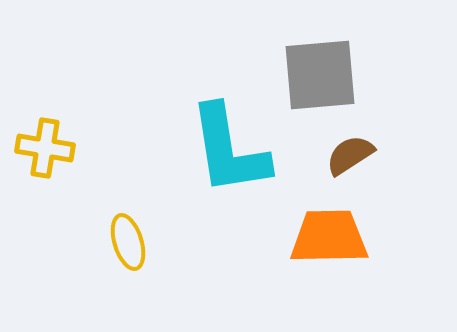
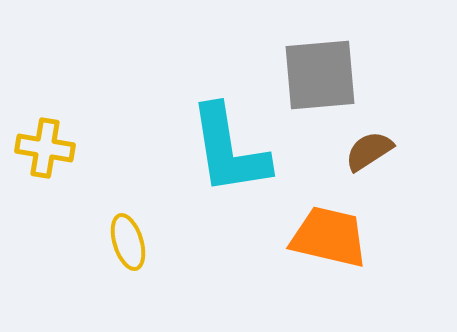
brown semicircle: moved 19 px right, 4 px up
orange trapezoid: rotated 14 degrees clockwise
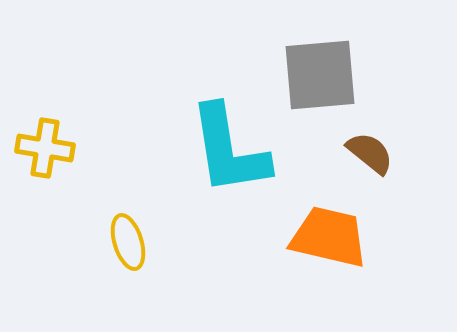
brown semicircle: moved 1 px right, 2 px down; rotated 72 degrees clockwise
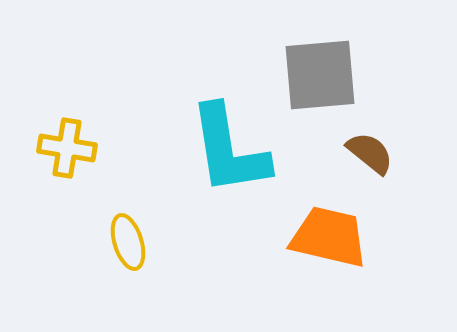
yellow cross: moved 22 px right
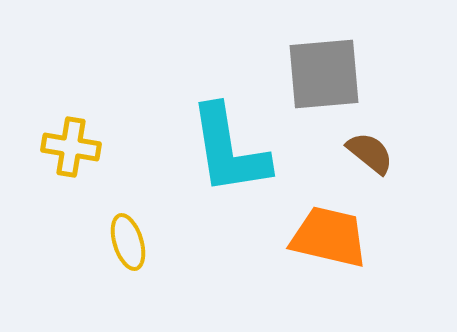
gray square: moved 4 px right, 1 px up
yellow cross: moved 4 px right, 1 px up
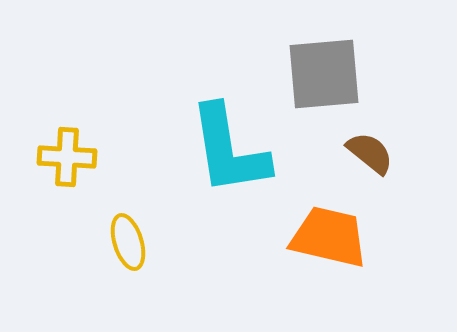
yellow cross: moved 4 px left, 10 px down; rotated 6 degrees counterclockwise
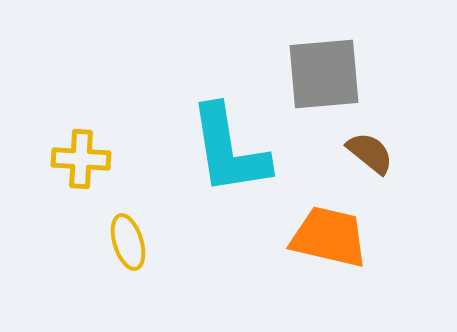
yellow cross: moved 14 px right, 2 px down
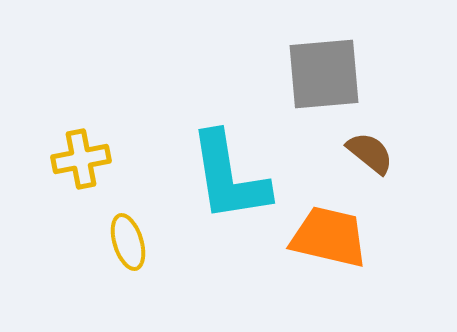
cyan L-shape: moved 27 px down
yellow cross: rotated 14 degrees counterclockwise
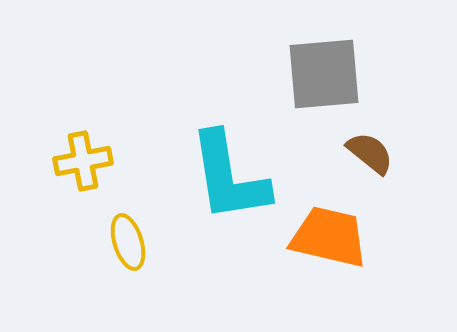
yellow cross: moved 2 px right, 2 px down
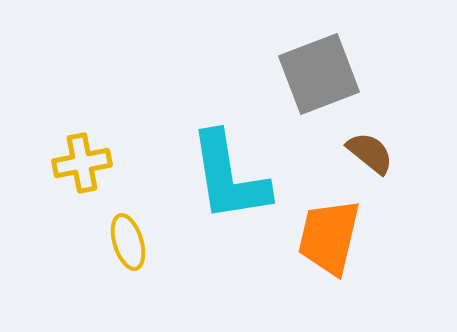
gray square: moved 5 px left; rotated 16 degrees counterclockwise
yellow cross: moved 1 px left, 2 px down
orange trapezoid: rotated 90 degrees counterclockwise
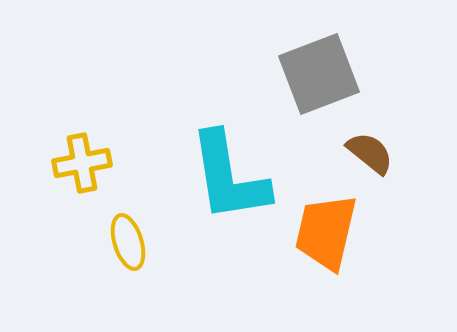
orange trapezoid: moved 3 px left, 5 px up
